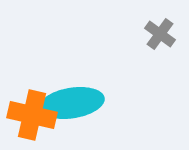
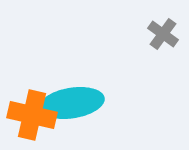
gray cross: moved 3 px right
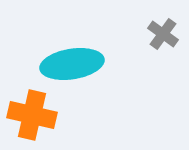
cyan ellipse: moved 39 px up
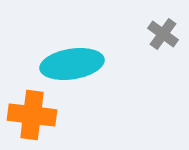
orange cross: rotated 6 degrees counterclockwise
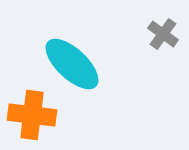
cyan ellipse: rotated 52 degrees clockwise
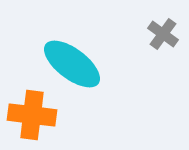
cyan ellipse: rotated 6 degrees counterclockwise
